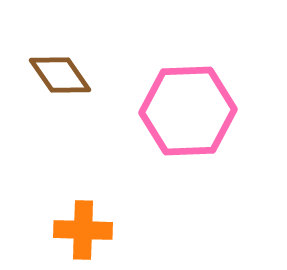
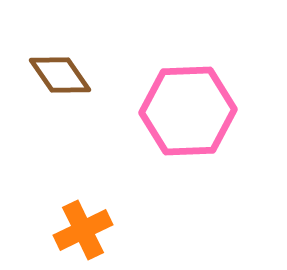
orange cross: rotated 28 degrees counterclockwise
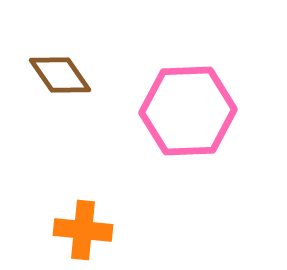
orange cross: rotated 32 degrees clockwise
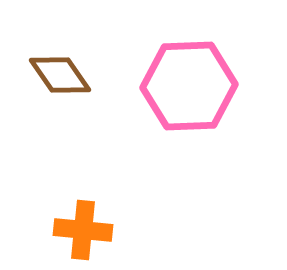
pink hexagon: moved 1 px right, 25 px up
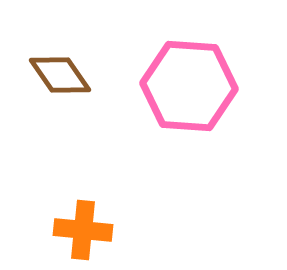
pink hexagon: rotated 6 degrees clockwise
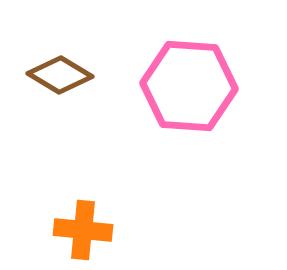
brown diamond: rotated 24 degrees counterclockwise
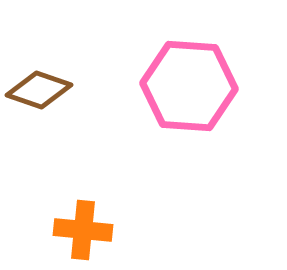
brown diamond: moved 21 px left, 15 px down; rotated 12 degrees counterclockwise
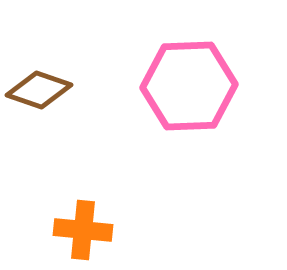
pink hexagon: rotated 6 degrees counterclockwise
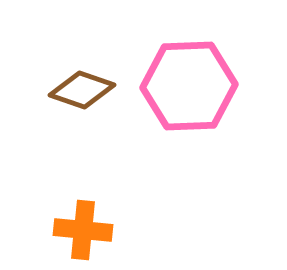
brown diamond: moved 43 px right
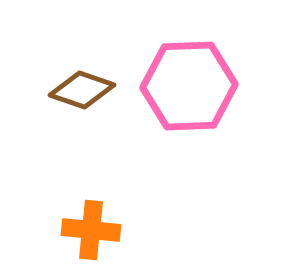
orange cross: moved 8 px right
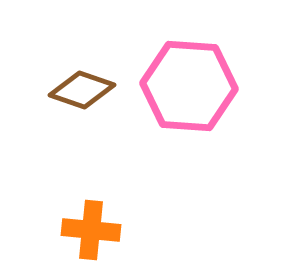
pink hexagon: rotated 6 degrees clockwise
